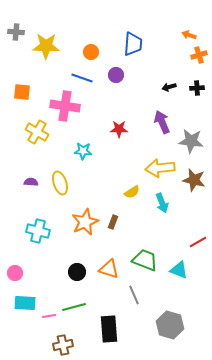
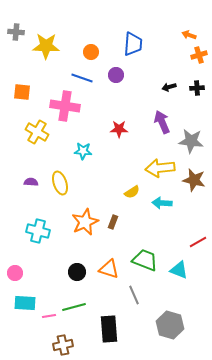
cyan arrow: rotated 114 degrees clockwise
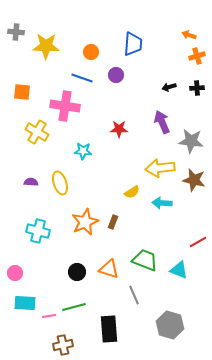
orange cross: moved 2 px left, 1 px down
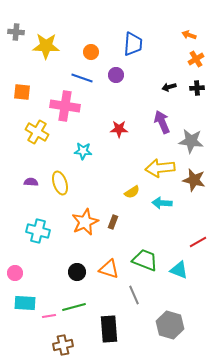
orange cross: moved 1 px left, 3 px down; rotated 14 degrees counterclockwise
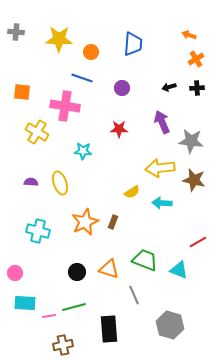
yellow star: moved 13 px right, 7 px up
purple circle: moved 6 px right, 13 px down
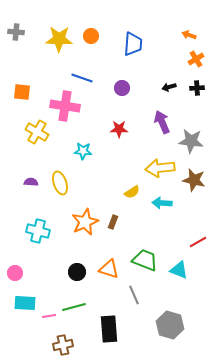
orange circle: moved 16 px up
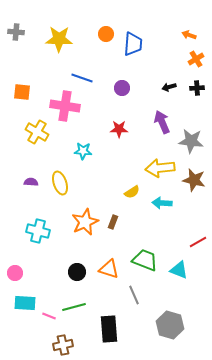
orange circle: moved 15 px right, 2 px up
pink line: rotated 32 degrees clockwise
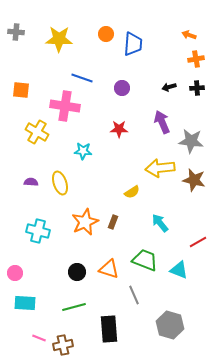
orange cross: rotated 21 degrees clockwise
orange square: moved 1 px left, 2 px up
cyan arrow: moved 2 px left, 20 px down; rotated 48 degrees clockwise
pink line: moved 10 px left, 22 px down
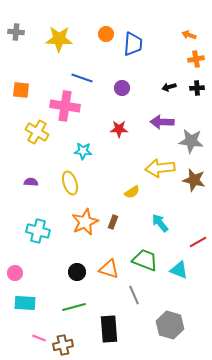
purple arrow: rotated 65 degrees counterclockwise
yellow ellipse: moved 10 px right
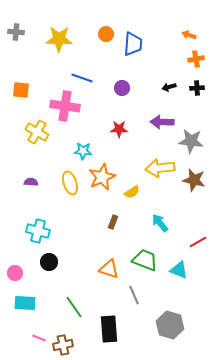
orange star: moved 17 px right, 45 px up
black circle: moved 28 px left, 10 px up
green line: rotated 70 degrees clockwise
